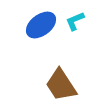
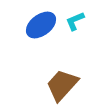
brown trapezoid: moved 1 px right; rotated 75 degrees clockwise
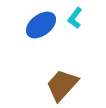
cyan L-shape: moved 3 px up; rotated 30 degrees counterclockwise
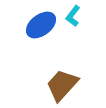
cyan L-shape: moved 2 px left, 2 px up
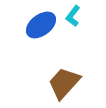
brown trapezoid: moved 2 px right, 2 px up
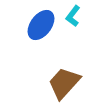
blue ellipse: rotated 16 degrees counterclockwise
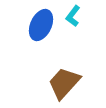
blue ellipse: rotated 12 degrees counterclockwise
